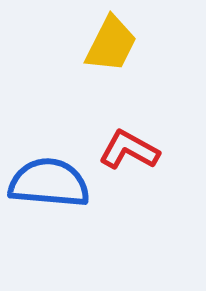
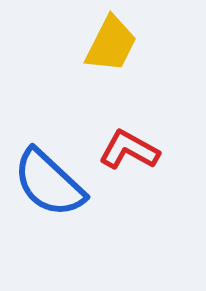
blue semicircle: rotated 142 degrees counterclockwise
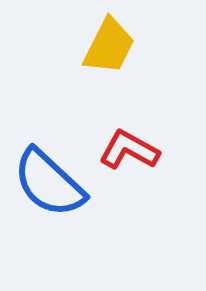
yellow trapezoid: moved 2 px left, 2 px down
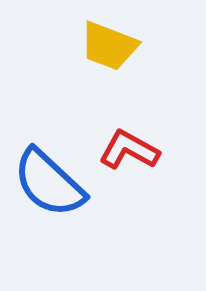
yellow trapezoid: rotated 84 degrees clockwise
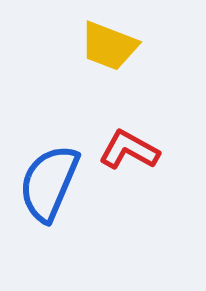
blue semicircle: rotated 70 degrees clockwise
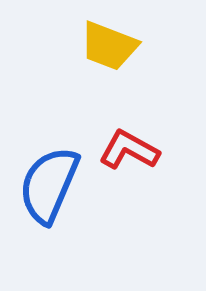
blue semicircle: moved 2 px down
